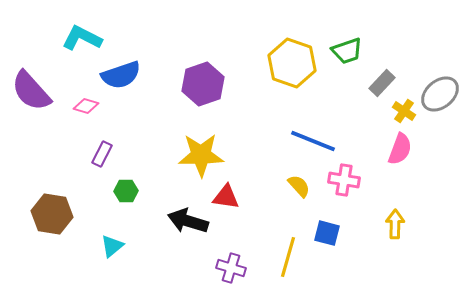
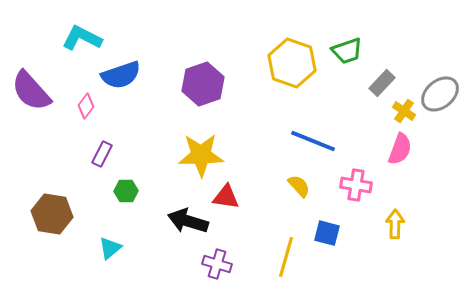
pink diamond: rotated 70 degrees counterclockwise
pink cross: moved 12 px right, 5 px down
cyan triangle: moved 2 px left, 2 px down
yellow line: moved 2 px left
purple cross: moved 14 px left, 4 px up
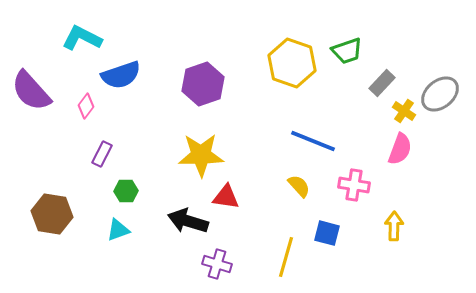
pink cross: moved 2 px left
yellow arrow: moved 1 px left, 2 px down
cyan triangle: moved 8 px right, 18 px up; rotated 20 degrees clockwise
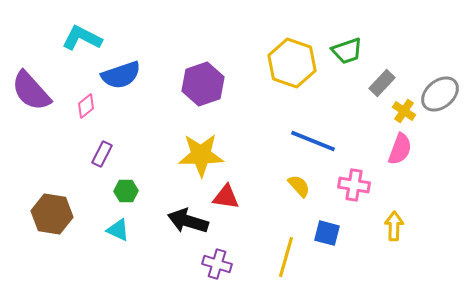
pink diamond: rotated 15 degrees clockwise
cyan triangle: rotated 45 degrees clockwise
